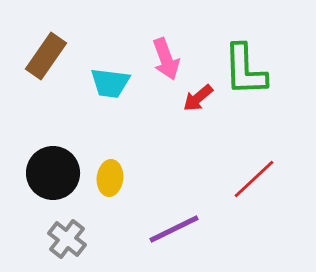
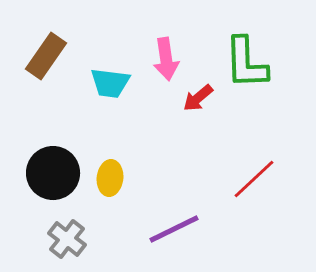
pink arrow: rotated 12 degrees clockwise
green L-shape: moved 1 px right, 7 px up
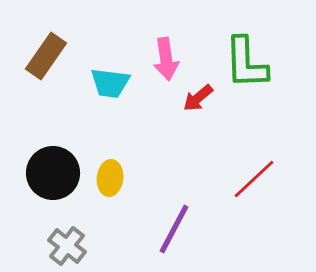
purple line: rotated 36 degrees counterclockwise
gray cross: moved 7 px down
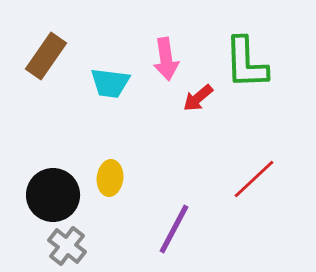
black circle: moved 22 px down
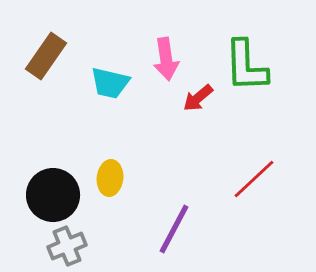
green L-shape: moved 3 px down
cyan trapezoid: rotated 6 degrees clockwise
gray cross: rotated 30 degrees clockwise
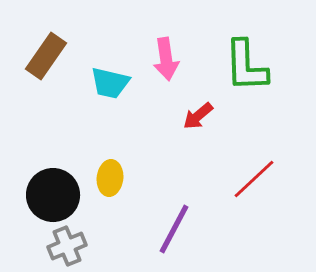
red arrow: moved 18 px down
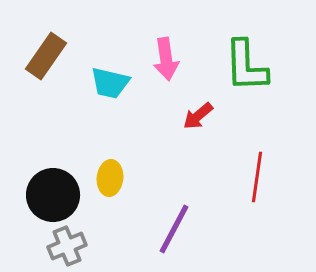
red line: moved 3 px right, 2 px up; rotated 39 degrees counterclockwise
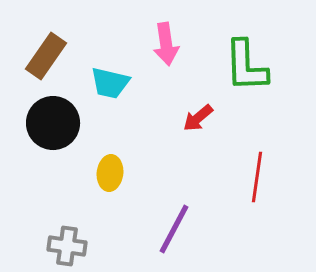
pink arrow: moved 15 px up
red arrow: moved 2 px down
yellow ellipse: moved 5 px up
black circle: moved 72 px up
gray cross: rotated 30 degrees clockwise
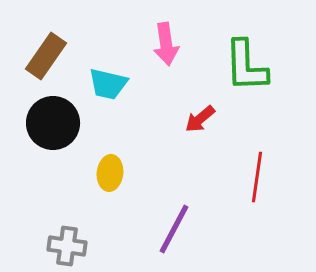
cyan trapezoid: moved 2 px left, 1 px down
red arrow: moved 2 px right, 1 px down
